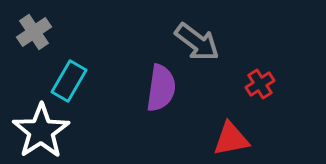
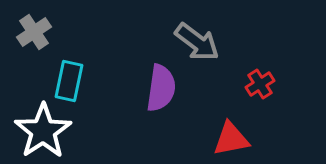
cyan rectangle: rotated 18 degrees counterclockwise
white star: moved 2 px right
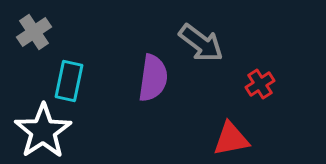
gray arrow: moved 4 px right, 1 px down
purple semicircle: moved 8 px left, 10 px up
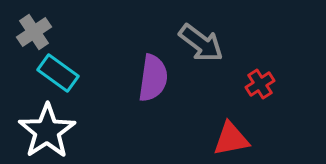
cyan rectangle: moved 11 px left, 8 px up; rotated 66 degrees counterclockwise
white star: moved 4 px right
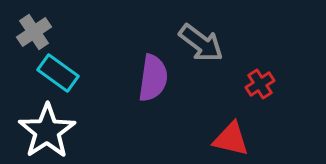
red triangle: rotated 24 degrees clockwise
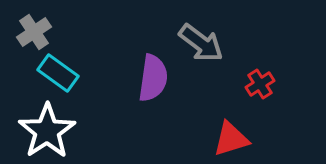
red triangle: rotated 30 degrees counterclockwise
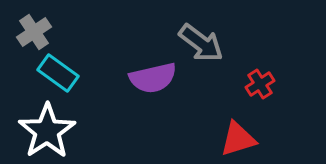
purple semicircle: rotated 69 degrees clockwise
red triangle: moved 7 px right
